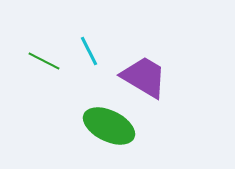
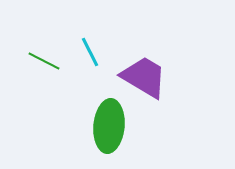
cyan line: moved 1 px right, 1 px down
green ellipse: rotated 69 degrees clockwise
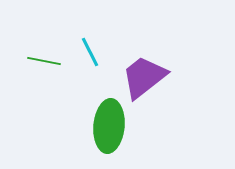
green line: rotated 16 degrees counterclockwise
purple trapezoid: rotated 69 degrees counterclockwise
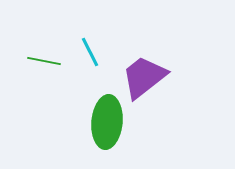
green ellipse: moved 2 px left, 4 px up
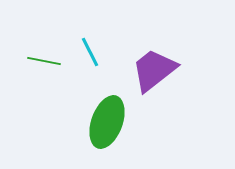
purple trapezoid: moved 10 px right, 7 px up
green ellipse: rotated 15 degrees clockwise
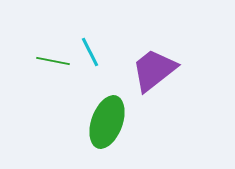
green line: moved 9 px right
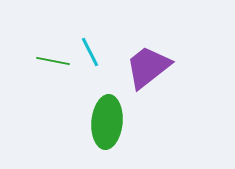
purple trapezoid: moved 6 px left, 3 px up
green ellipse: rotated 15 degrees counterclockwise
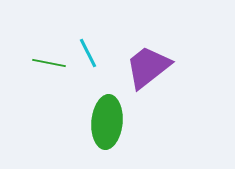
cyan line: moved 2 px left, 1 px down
green line: moved 4 px left, 2 px down
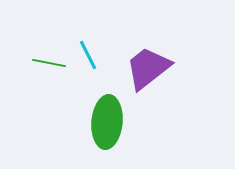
cyan line: moved 2 px down
purple trapezoid: moved 1 px down
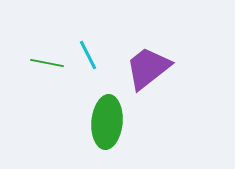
green line: moved 2 px left
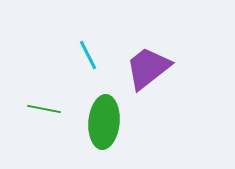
green line: moved 3 px left, 46 px down
green ellipse: moved 3 px left
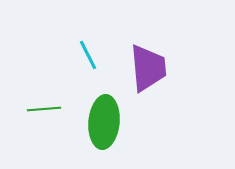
purple trapezoid: rotated 123 degrees clockwise
green line: rotated 16 degrees counterclockwise
